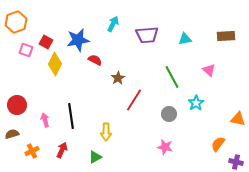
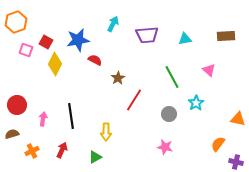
pink arrow: moved 2 px left, 1 px up; rotated 24 degrees clockwise
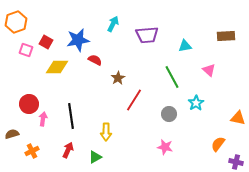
cyan triangle: moved 7 px down
yellow diamond: moved 2 px right, 3 px down; rotated 65 degrees clockwise
red circle: moved 12 px right, 1 px up
orange triangle: moved 1 px up
red arrow: moved 6 px right
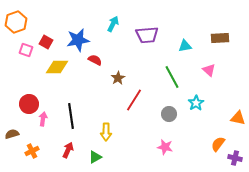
brown rectangle: moved 6 px left, 2 px down
purple cross: moved 1 px left, 4 px up
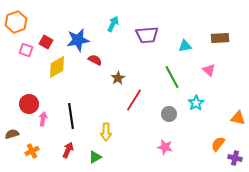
yellow diamond: rotated 30 degrees counterclockwise
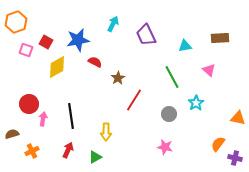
purple trapezoid: moved 1 px left; rotated 70 degrees clockwise
red semicircle: moved 2 px down
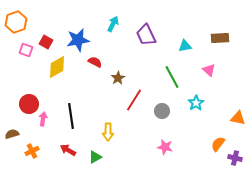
gray circle: moved 7 px left, 3 px up
yellow arrow: moved 2 px right
red arrow: rotated 84 degrees counterclockwise
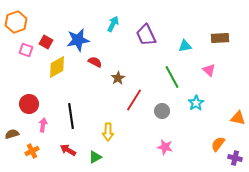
pink arrow: moved 6 px down
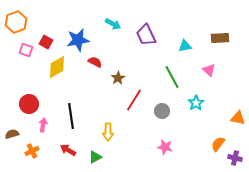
cyan arrow: rotated 91 degrees clockwise
